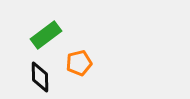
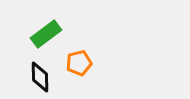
green rectangle: moved 1 px up
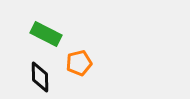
green rectangle: rotated 64 degrees clockwise
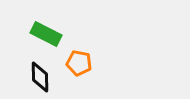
orange pentagon: rotated 25 degrees clockwise
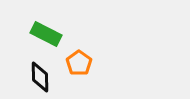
orange pentagon: rotated 25 degrees clockwise
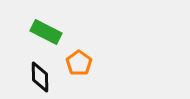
green rectangle: moved 2 px up
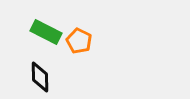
orange pentagon: moved 22 px up; rotated 10 degrees counterclockwise
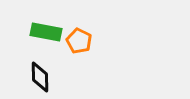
green rectangle: rotated 16 degrees counterclockwise
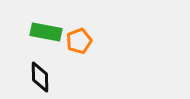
orange pentagon: rotated 25 degrees clockwise
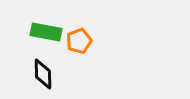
black diamond: moved 3 px right, 3 px up
